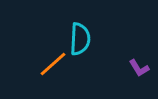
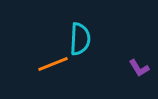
orange line: rotated 20 degrees clockwise
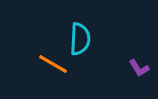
orange line: rotated 52 degrees clockwise
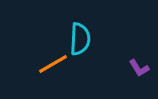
orange line: rotated 60 degrees counterclockwise
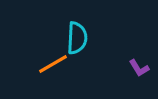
cyan semicircle: moved 3 px left, 1 px up
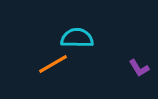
cyan semicircle: rotated 92 degrees counterclockwise
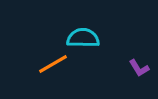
cyan semicircle: moved 6 px right
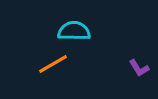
cyan semicircle: moved 9 px left, 7 px up
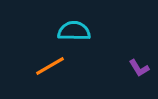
orange line: moved 3 px left, 2 px down
